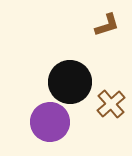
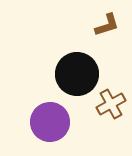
black circle: moved 7 px right, 8 px up
brown cross: rotated 12 degrees clockwise
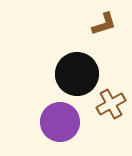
brown L-shape: moved 3 px left, 1 px up
purple circle: moved 10 px right
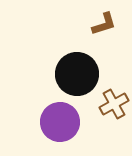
brown cross: moved 3 px right
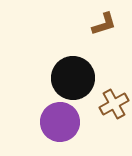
black circle: moved 4 px left, 4 px down
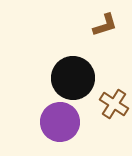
brown L-shape: moved 1 px right, 1 px down
brown cross: rotated 28 degrees counterclockwise
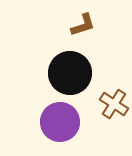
brown L-shape: moved 22 px left
black circle: moved 3 px left, 5 px up
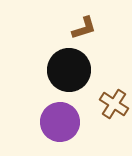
brown L-shape: moved 1 px right, 3 px down
black circle: moved 1 px left, 3 px up
